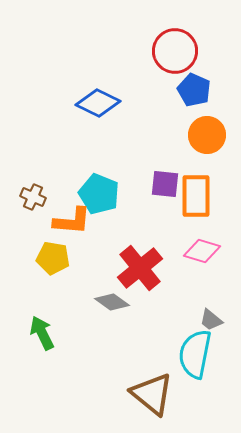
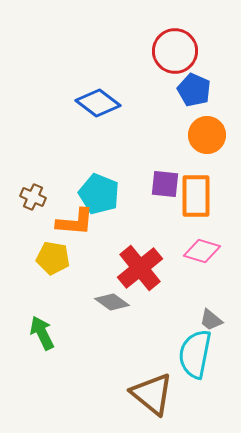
blue diamond: rotated 12 degrees clockwise
orange L-shape: moved 3 px right, 1 px down
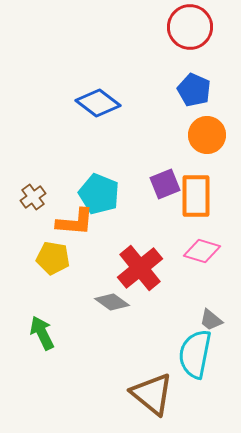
red circle: moved 15 px right, 24 px up
purple square: rotated 28 degrees counterclockwise
brown cross: rotated 30 degrees clockwise
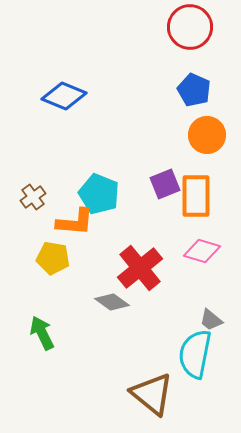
blue diamond: moved 34 px left, 7 px up; rotated 15 degrees counterclockwise
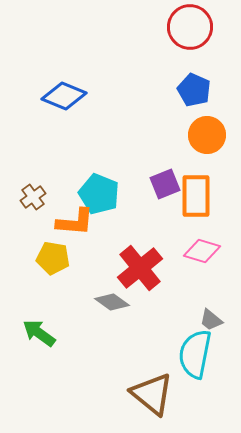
green arrow: moved 3 px left; rotated 28 degrees counterclockwise
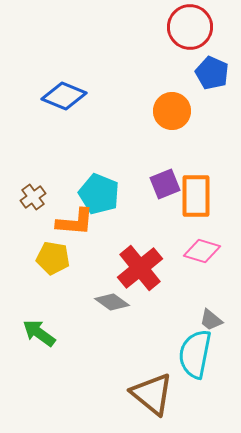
blue pentagon: moved 18 px right, 17 px up
orange circle: moved 35 px left, 24 px up
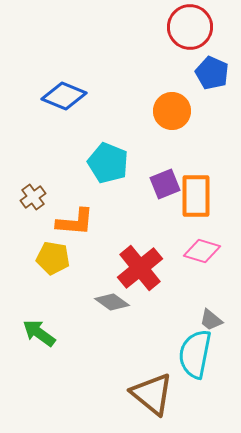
cyan pentagon: moved 9 px right, 31 px up
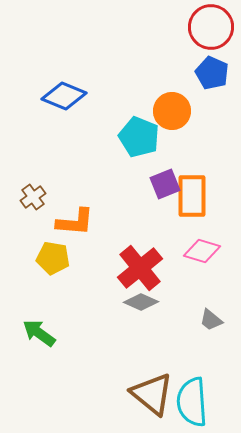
red circle: moved 21 px right
cyan pentagon: moved 31 px right, 26 px up
orange rectangle: moved 4 px left
gray diamond: moved 29 px right; rotated 12 degrees counterclockwise
cyan semicircle: moved 3 px left, 48 px down; rotated 15 degrees counterclockwise
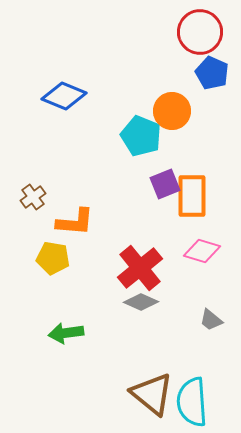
red circle: moved 11 px left, 5 px down
cyan pentagon: moved 2 px right, 1 px up
green arrow: moved 27 px right; rotated 44 degrees counterclockwise
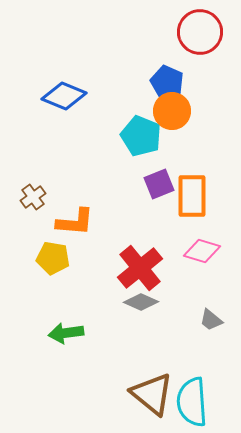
blue pentagon: moved 45 px left, 9 px down
purple square: moved 6 px left
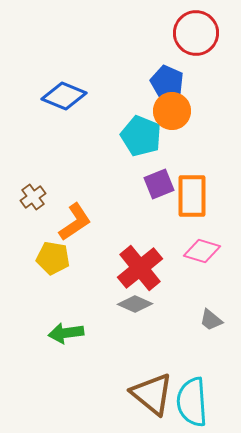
red circle: moved 4 px left, 1 px down
orange L-shape: rotated 39 degrees counterclockwise
gray diamond: moved 6 px left, 2 px down
